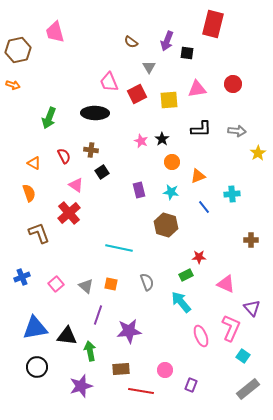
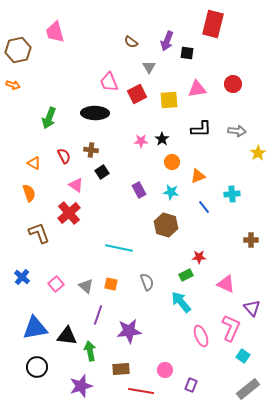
pink star at (141, 141): rotated 24 degrees counterclockwise
purple rectangle at (139, 190): rotated 14 degrees counterclockwise
blue cross at (22, 277): rotated 28 degrees counterclockwise
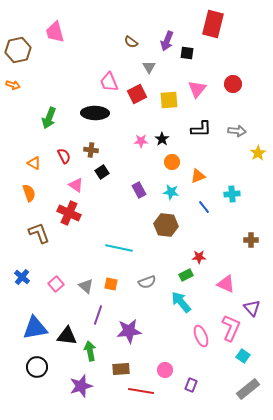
pink triangle at (197, 89): rotated 42 degrees counterclockwise
red cross at (69, 213): rotated 25 degrees counterclockwise
brown hexagon at (166, 225): rotated 10 degrees counterclockwise
gray semicircle at (147, 282): rotated 90 degrees clockwise
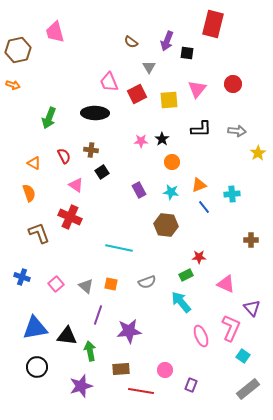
orange triangle at (198, 176): moved 1 px right, 9 px down
red cross at (69, 213): moved 1 px right, 4 px down
blue cross at (22, 277): rotated 21 degrees counterclockwise
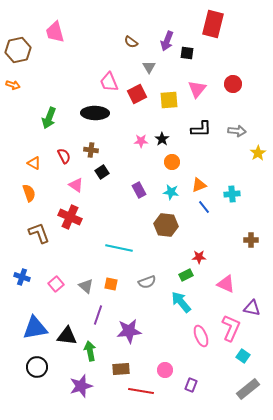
purple triangle at (252, 308): rotated 36 degrees counterclockwise
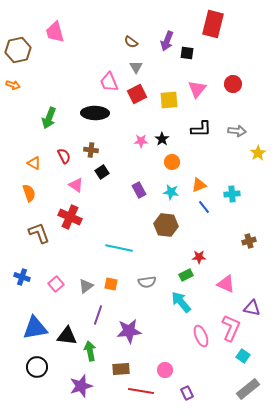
gray triangle at (149, 67): moved 13 px left
brown cross at (251, 240): moved 2 px left, 1 px down; rotated 16 degrees counterclockwise
gray semicircle at (147, 282): rotated 12 degrees clockwise
gray triangle at (86, 286): rotated 42 degrees clockwise
purple rectangle at (191, 385): moved 4 px left, 8 px down; rotated 48 degrees counterclockwise
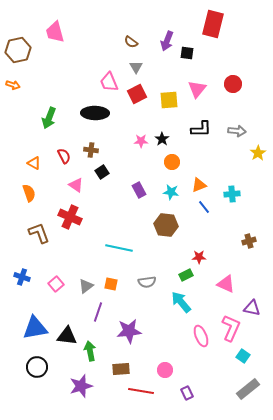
purple line at (98, 315): moved 3 px up
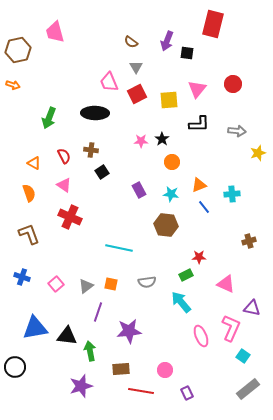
black L-shape at (201, 129): moved 2 px left, 5 px up
yellow star at (258, 153): rotated 14 degrees clockwise
pink triangle at (76, 185): moved 12 px left
cyan star at (171, 192): moved 2 px down
brown L-shape at (39, 233): moved 10 px left, 1 px down
black circle at (37, 367): moved 22 px left
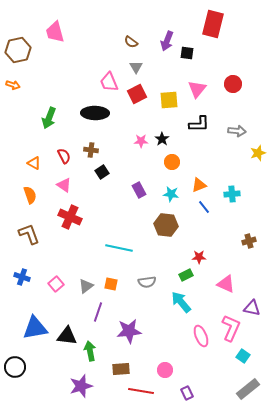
orange semicircle at (29, 193): moved 1 px right, 2 px down
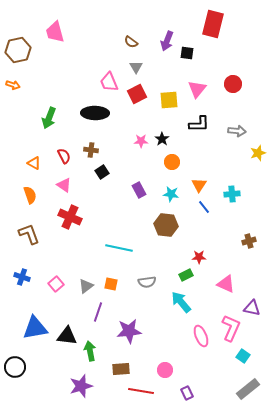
orange triangle at (199, 185): rotated 35 degrees counterclockwise
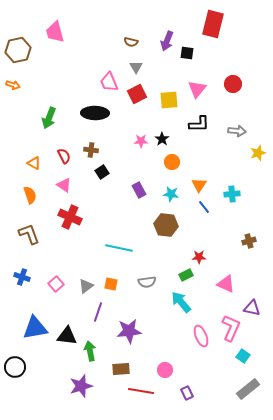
brown semicircle at (131, 42): rotated 24 degrees counterclockwise
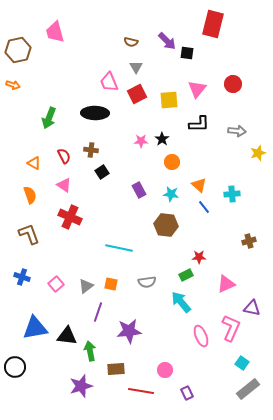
purple arrow at (167, 41): rotated 66 degrees counterclockwise
orange triangle at (199, 185): rotated 21 degrees counterclockwise
pink triangle at (226, 284): rotated 48 degrees counterclockwise
cyan square at (243, 356): moved 1 px left, 7 px down
brown rectangle at (121, 369): moved 5 px left
